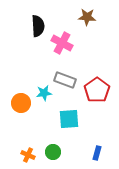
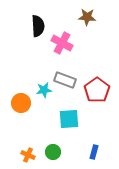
cyan star: moved 3 px up
blue rectangle: moved 3 px left, 1 px up
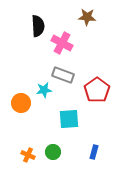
gray rectangle: moved 2 px left, 5 px up
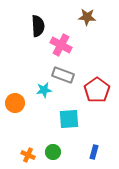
pink cross: moved 1 px left, 2 px down
orange circle: moved 6 px left
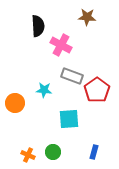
gray rectangle: moved 9 px right, 1 px down
cyan star: rotated 14 degrees clockwise
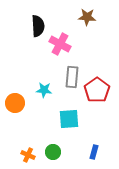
pink cross: moved 1 px left, 1 px up
gray rectangle: moved 1 px down; rotated 75 degrees clockwise
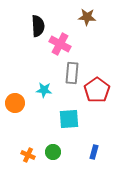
gray rectangle: moved 4 px up
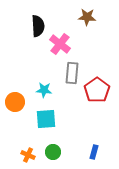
pink cross: rotated 10 degrees clockwise
orange circle: moved 1 px up
cyan square: moved 23 px left
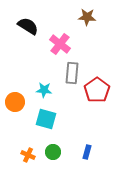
black semicircle: moved 10 px left; rotated 55 degrees counterclockwise
cyan square: rotated 20 degrees clockwise
blue rectangle: moved 7 px left
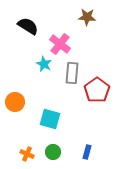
cyan star: moved 26 px up; rotated 21 degrees clockwise
cyan square: moved 4 px right
orange cross: moved 1 px left, 1 px up
